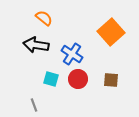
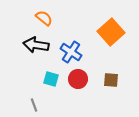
blue cross: moved 1 px left, 2 px up
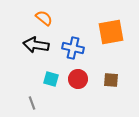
orange square: rotated 32 degrees clockwise
blue cross: moved 2 px right, 4 px up; rotated 20 degrees counterclockwise
gray line: moved 2 px left, 2 px up
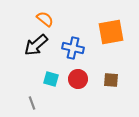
orange semicircle: moved 1 px right, 1 px down
black arrow: rotated 50 degrees counterclockwise
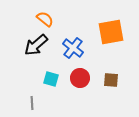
blue cross: rotated 25 degrees clockwise
red circle: moved 2 px right, 1 px up
gray line: rotated 16 degrees clockwise
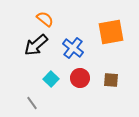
cyan square: rotated 28 degrees clockwise
gray line: rotated 32 degrees counterclockwise
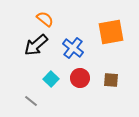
gray line: moved 1 px left, 2 px up; rotated 16 degrees counterclockwise
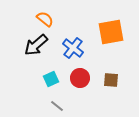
cyan square: rotated 21 degrees clockwise
gray line: moved 26 px right, 5 px down
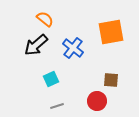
red circle: moved 17 px right, 23 px down
gray line: rotated 56 degrees counterclockwise
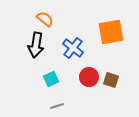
black arrow: rotated 40 degrees counterclockwise
brown square: rotated 14 degrees clockwise
red circle: moved 8 px left, 24 px up
